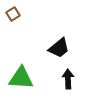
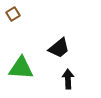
green triangle: moved 10 px up
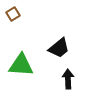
green triangle: moved 3 px up
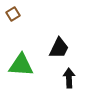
black trapezoid: rotated 25 degrees counterclockwise
black arrow: moved 1 px right, 1 px up
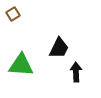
black arrow: moved 7 px right, 6 px up
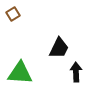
green triangle: moved 1 px left, 8 px down
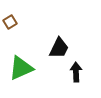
brown square: moved 3 px left, 8 px down
green triangle: moved 1 px right, 5 px up; rotated 28 degrees counterclockwise
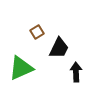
brown square: moved 27 px right, 10 px down
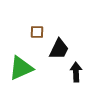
brown square: rotated 32 degrees clockwise
black trapezoid: moved 1 px down
